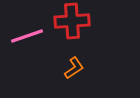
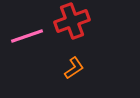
red cross: rotated 16 degrees counterclockwise
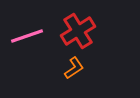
red cross: moved 6 px right, 10 px down; rotated 12 degrees counterclockwise
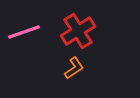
pink line: moved 3 px left, 4 px up
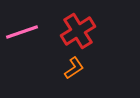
pink line: moved 2 px left
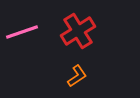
orange L-shape: moved 3 px right, 8 px down
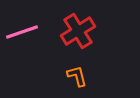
orange L-shape: rotated 70 degrees counterclockwise
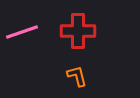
red cross: rotated 32 degrees clockwise
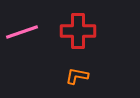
orange L-shape: rotated 65 degrees counterclockwise
